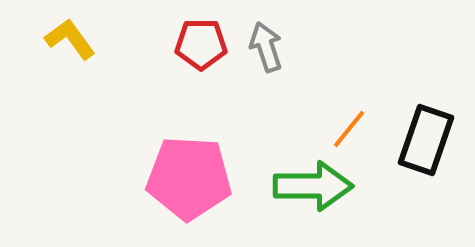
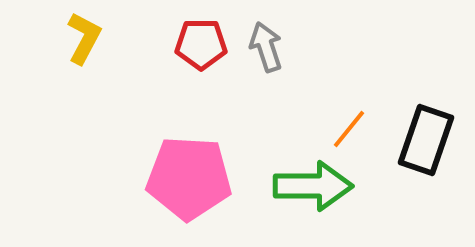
yellow L-shape: moved 14 px right, 1 px up; rotated 64 degrees clockwise
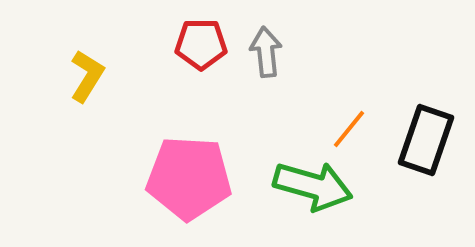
yellow L-shape: moved 3 px right, 38 px down; rotated 4 degrees clockwise
gray arrow: moved 5 px down; rotated 12 degrees clockwise
green arrow: rotated 16 degrees clockwise
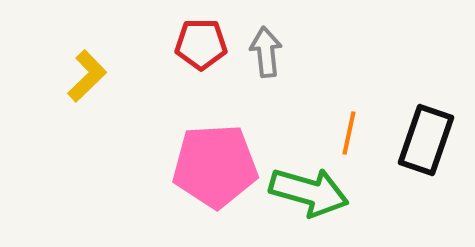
yellow L-shape: rotated 14 degrees clockwise
orange line: moved 4 px down; rotated 27 degrees counterclockwise
pink pentagon: moved 26 px right, 12 px up; rotated 6 degrees counterclockwise
green arrow: moved 4 px left, 6 px down
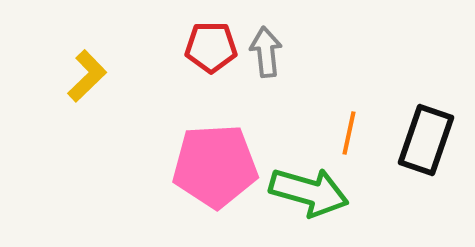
red pentagon: moved 10 px right, 3 px down
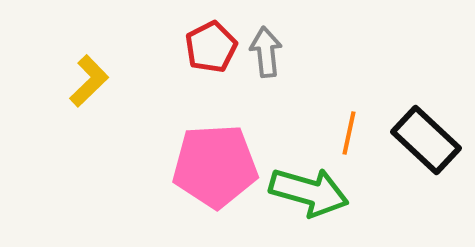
red pentagon: rotated 27 degrees counterclockwise
yellow L-shape: moved 2 px right, 5 px down
black rectangle: rotated 66 degrees counterclockwise
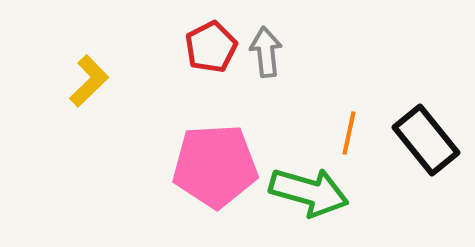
black rectangle: rotated 8 degrees clockwise
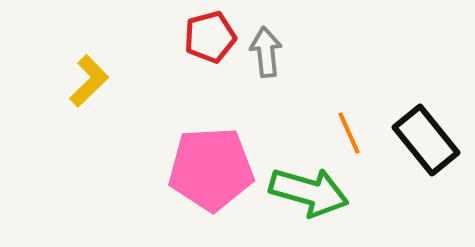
red pentagon: moved 1 px left, 10 px up; rotated 12 degrees clockwise
orange line: rotated 36 degrees counterclockwise
pink pentagon: moved 4 px left, 3 px down
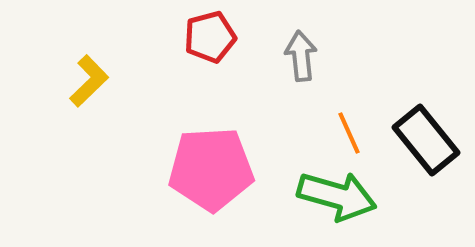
gray arrow: moved 35 px right, 4 px down
green arrow: moved 28 px right, 4 px down
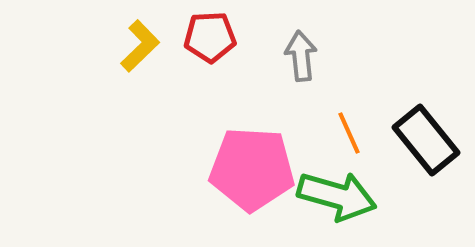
red pentagon: rotated 12 degrees clockwise
yellow L-shape: moved 51 px right, 35 px up
pink pentagon: moved 41 px right; rotated 6 degrees clockwise
